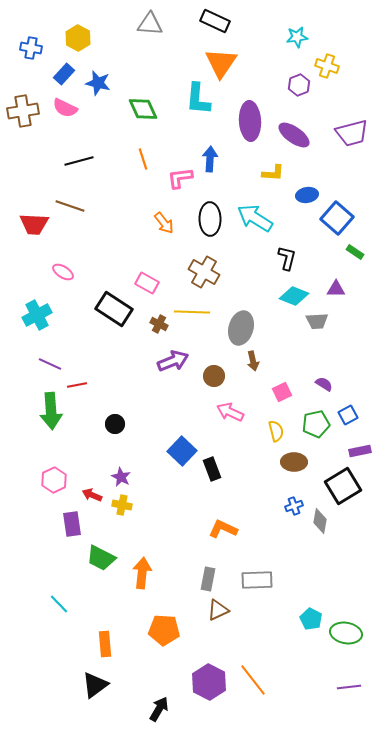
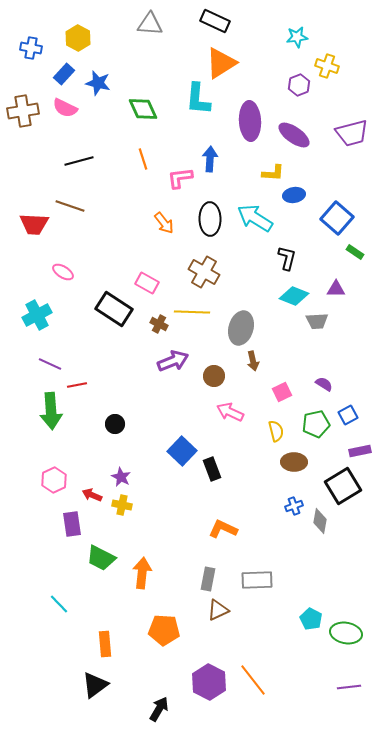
orange triangle at (221, 63): rotated 24 degrees clockwise
blue ellipse at (307, 195): moved 13 px left
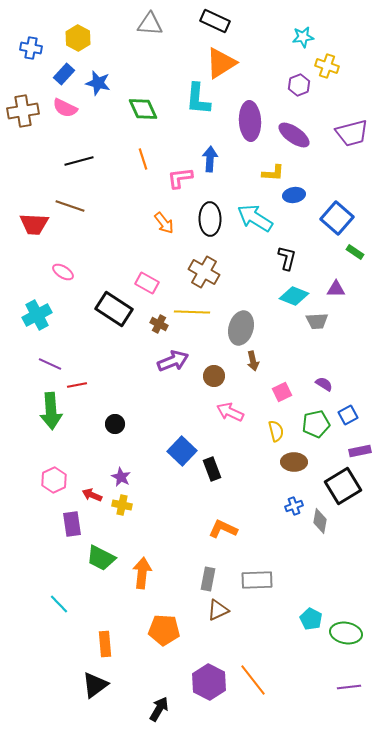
cyan star at (297, 37): moved 6 px right
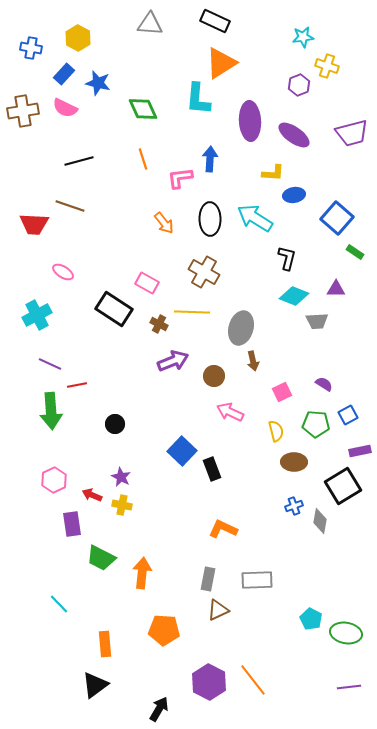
green pentagon at (316, 424): rotated 16 degrees clockwise
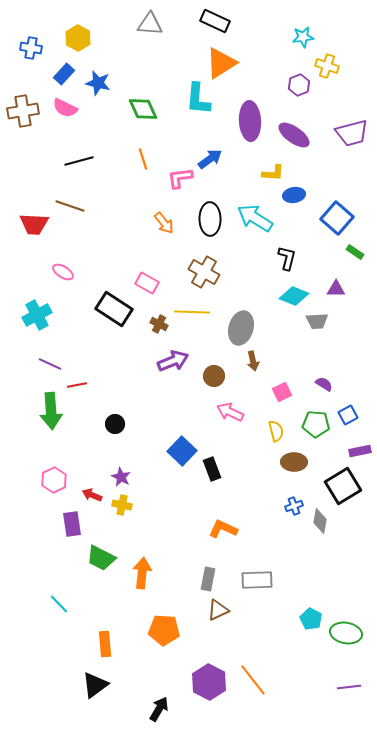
blue arrow at (210, 159): rotated 50 degrees clockwise
